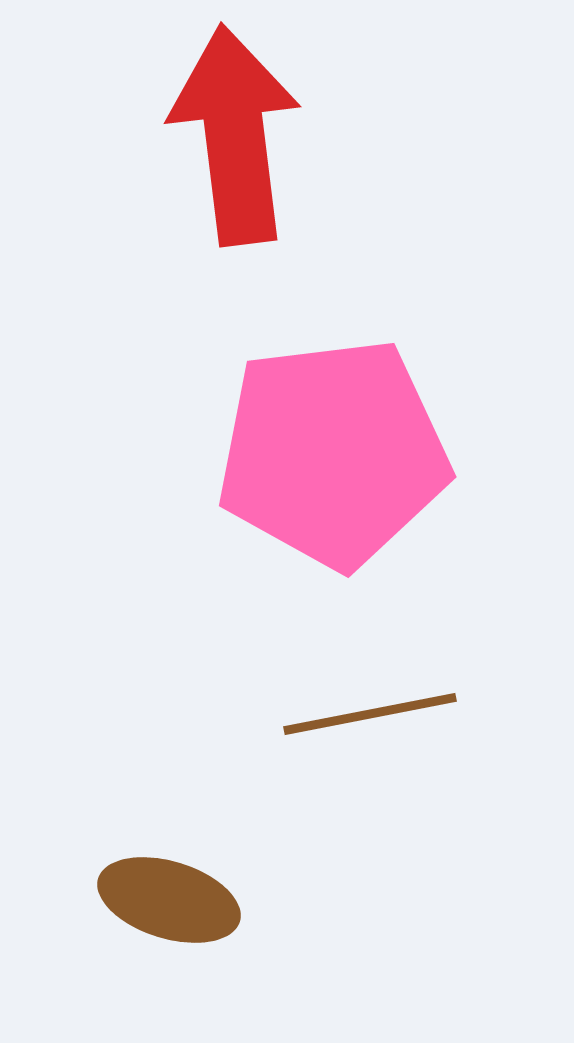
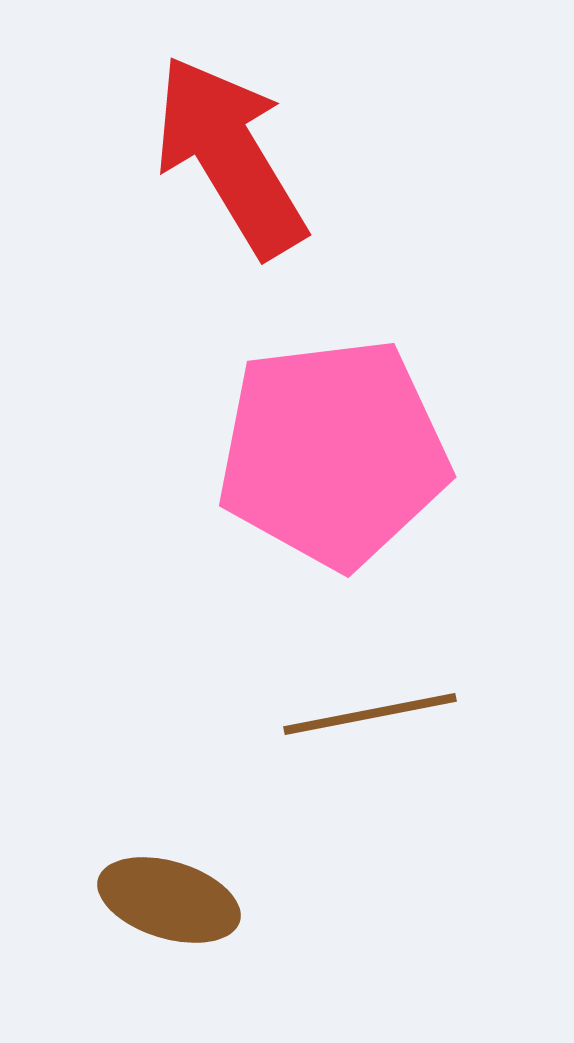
red arrow: moved 5 px left, 21 px down; rotated 24 degrees counterclockwise
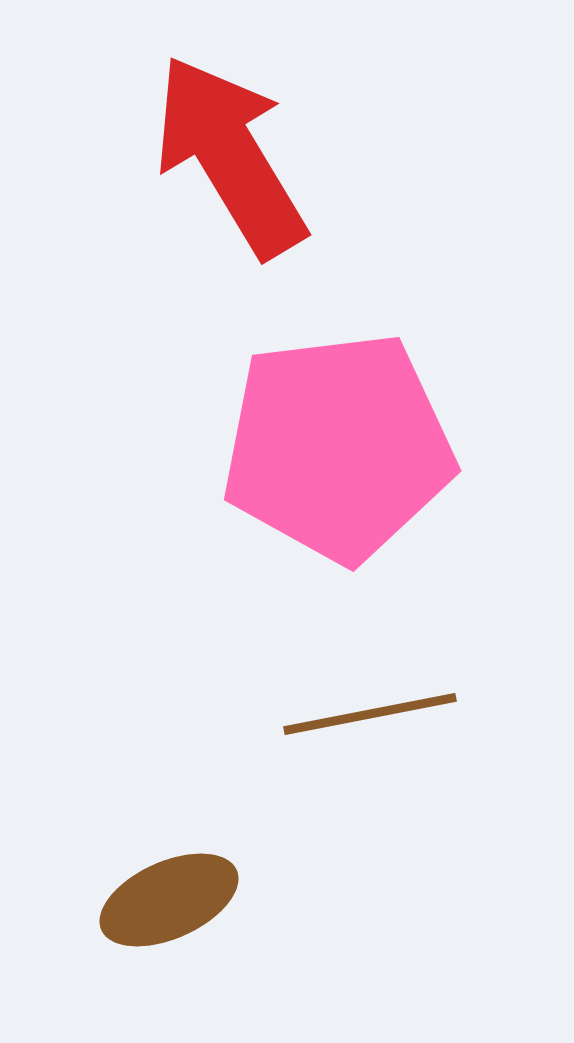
pink pentagon: moved 5 px right, 6 px up
brown ellipse: rotated 41 degrees counterclockwise
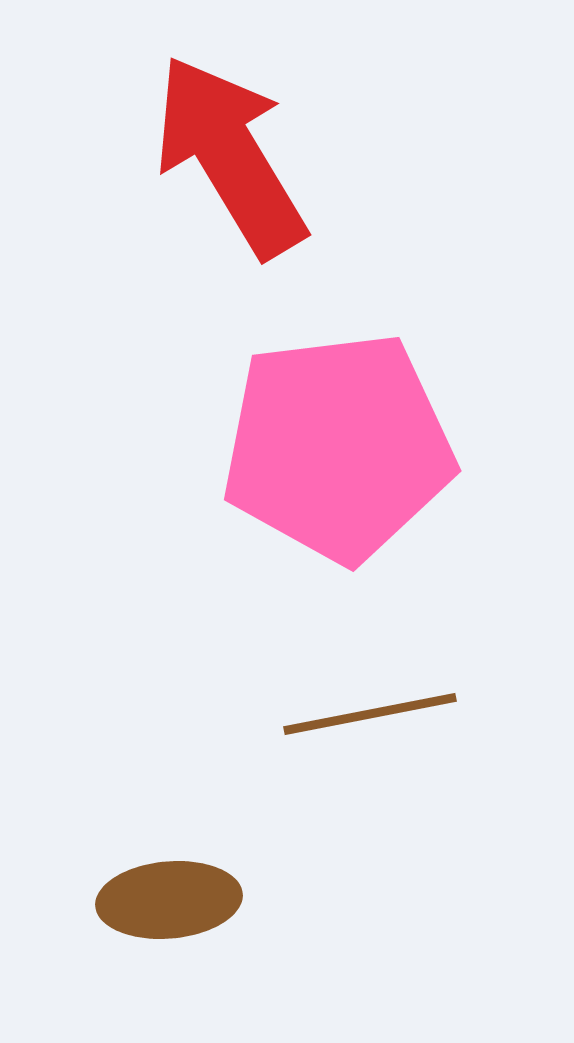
brown ellipse: rotated 19 degrees clockwise
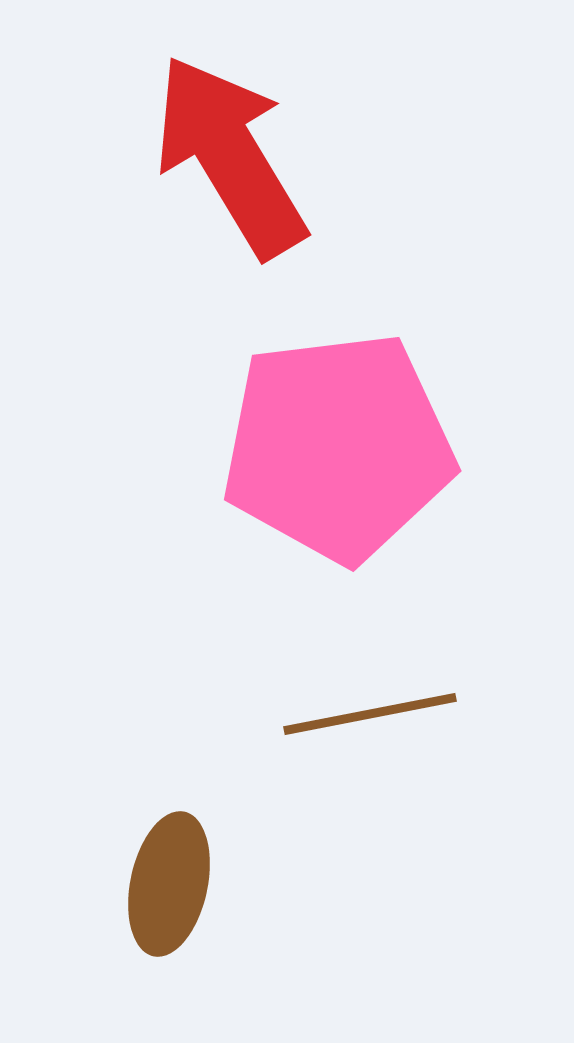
brown ellipse: moved 16 px up; rotated 73 degrees counterclockwise
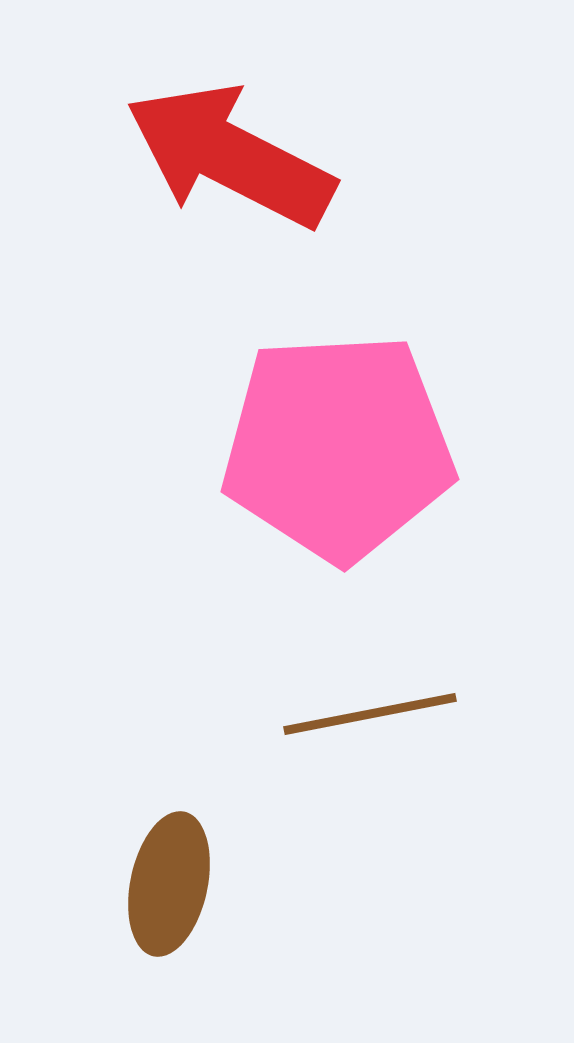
red arrow: rotated 32 degrees counterclockwise
pink pentagon: rotated 4 degrees clockwise
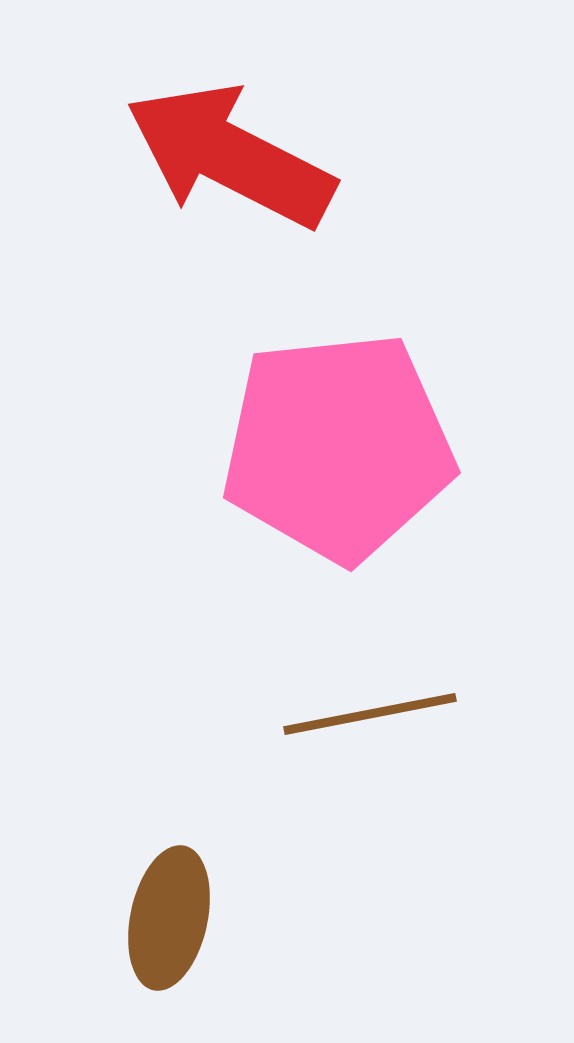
pink pentagon: rotated 3 degrees counterclockwise
brown ellipse: moved 34 px down
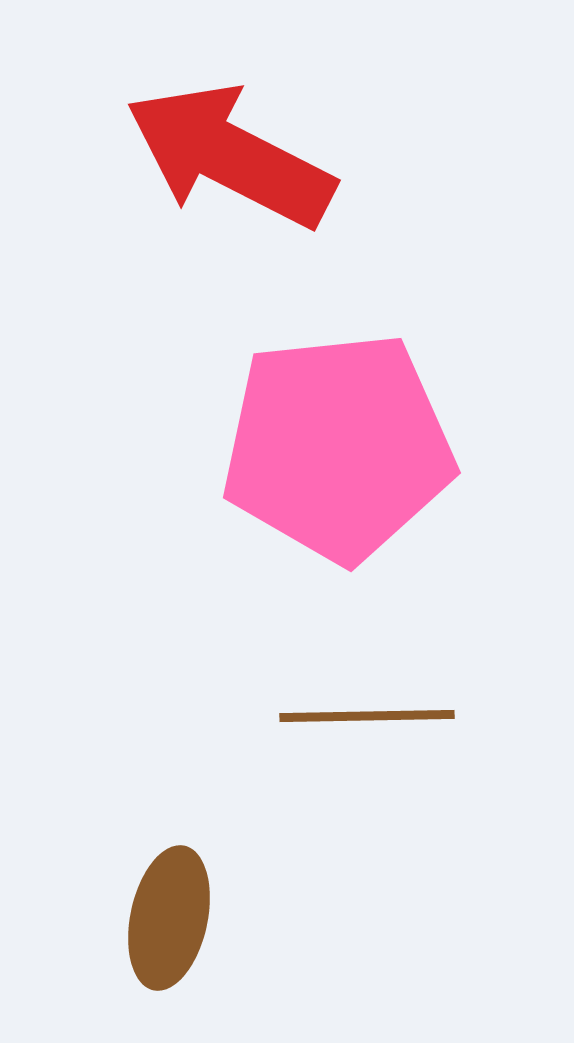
brown line: moved 3 px left, 2 px down; rotated 10 degrees clockwise
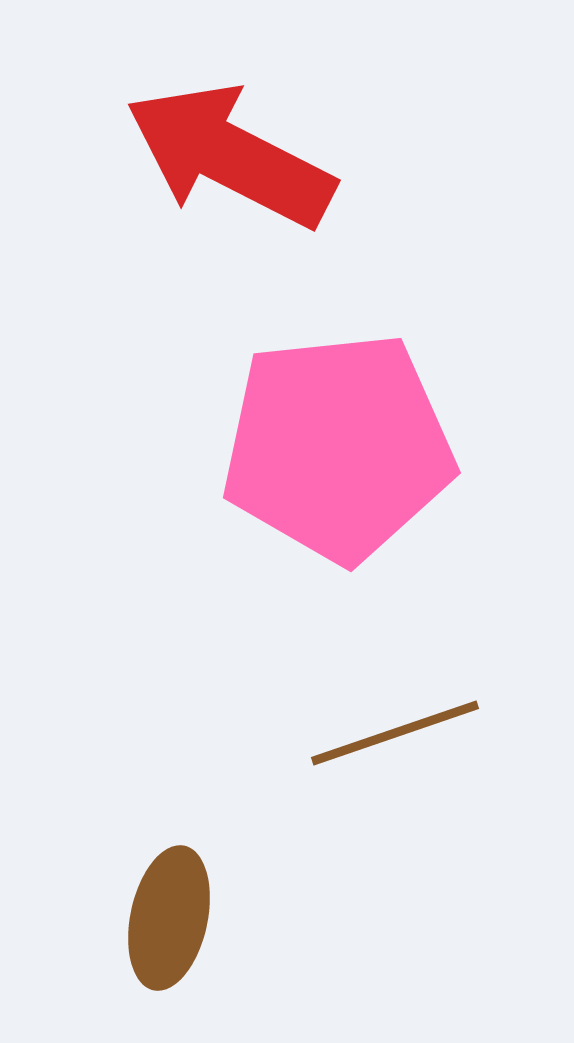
brown line: moved 28 px right, 17 px down; rotated 18 degrees counterclockwise
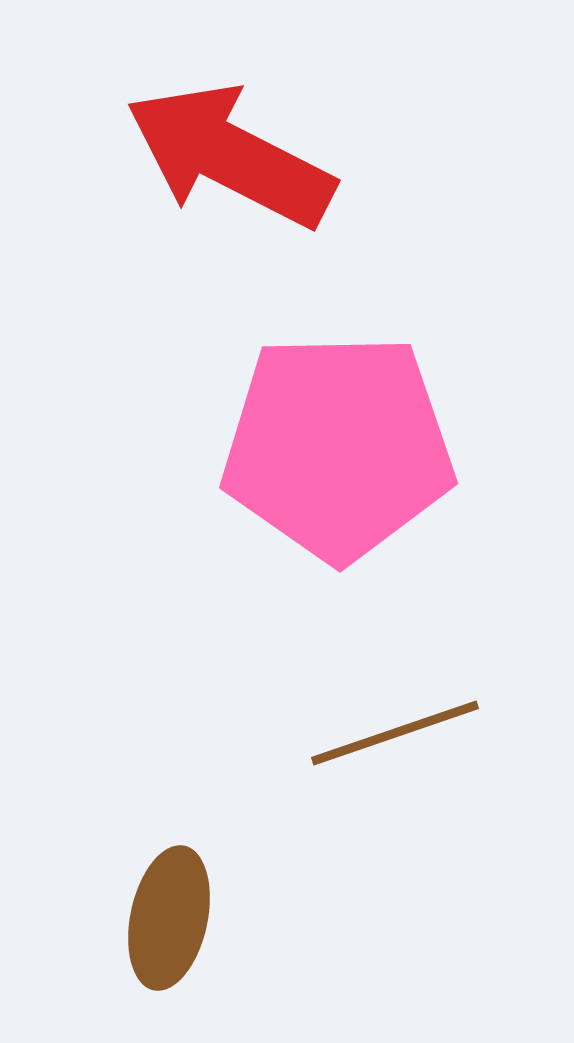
pink pentagon: rotated 5 degrees clockwise
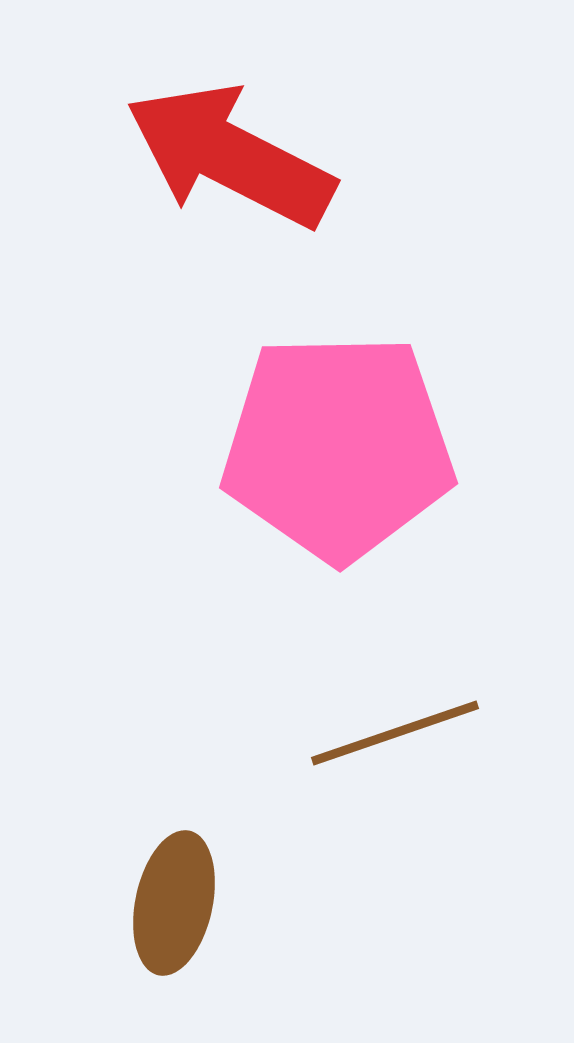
brown ellipse: moved 5 px right, 15 px up
